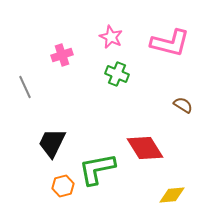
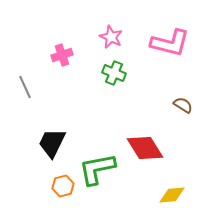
green cross: moved 3 px left, 1 px up
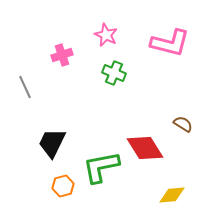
pink star: moved 5 px left, 2 px up
brown semicircle: moved 19 px down
green L-shape: moved 4 px right, 2 px up
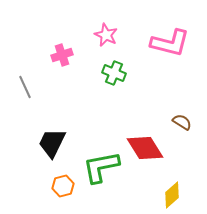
brown semicircle: moved 1 px left, 2 px up
yellow diamond: rotated 36 degrees counterclockwise
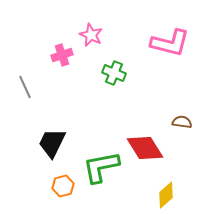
pink star: moved 15 px left
brown semicircle: rotated 24 degrees counterclockwise
yellow diamond: moved 6 px left
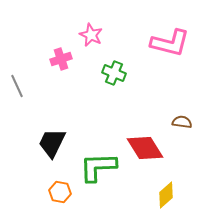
pink cross: moved 1 px left, 4 px down
gray line: moved 8 px left, 1 px up
green L-shape: moved 3 px left; rotated 9 degrees clockwise
orange hexagon: moved 3 px left, 6 px down; rotated 25 degrees clockwise
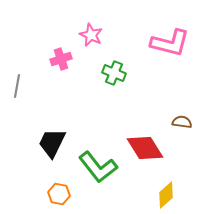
gray line: rotated 35 degrees clockwise
green L-shape: rotated 126 degrees counterclockwise
orange hexagon: moved 1 px left, 2 px down
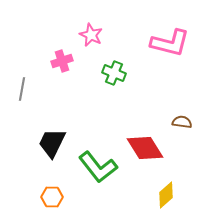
pink cross: moved 1 px right, 2 px down
gray line: moved 5 px right, 3 px down
orange hexagon: moved 7 px left, 3 px down; rotated 10 degrees counterclockwise
